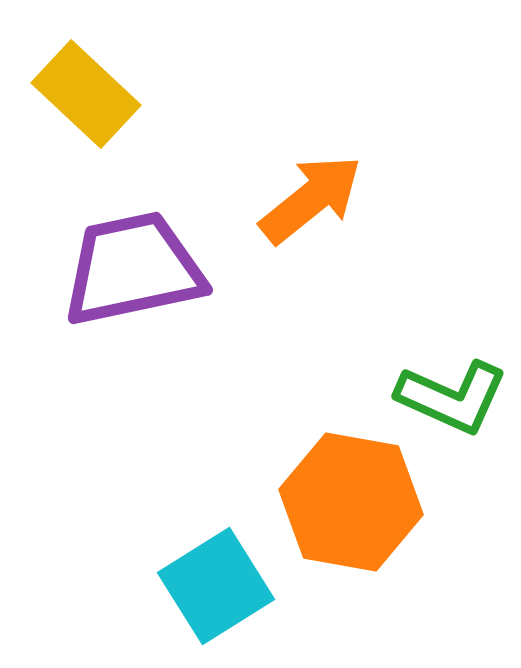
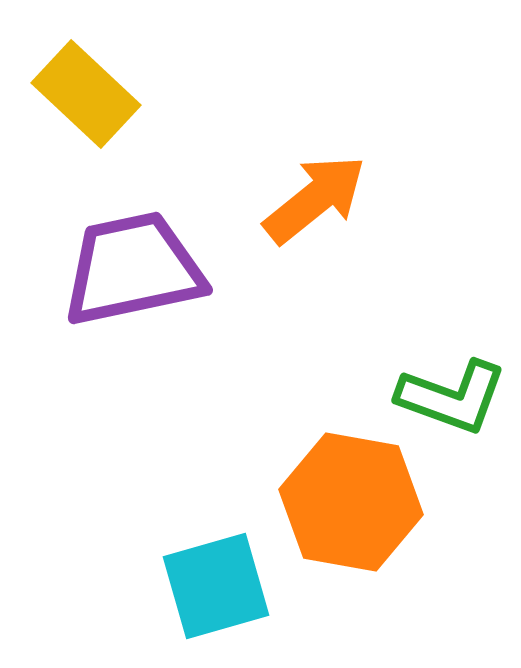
orange arrow: moved 4 px right
green L-shape: rotated 4 degrees counterclockwise
cyan square: rotated 16 degrees clockwise
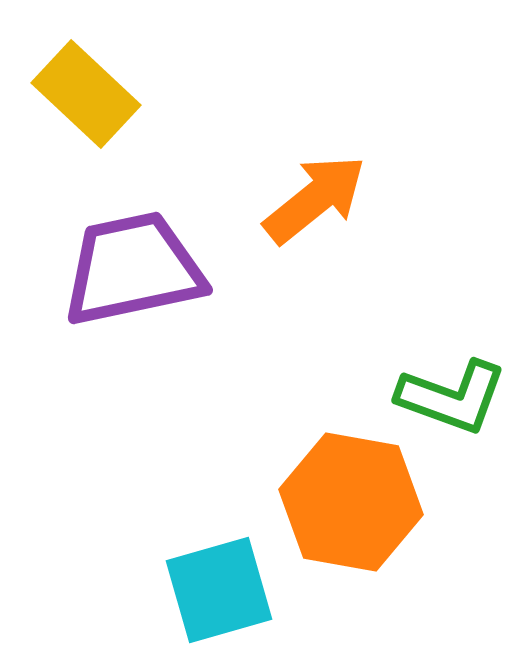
cyan square: moved 3 px right, 4 px down
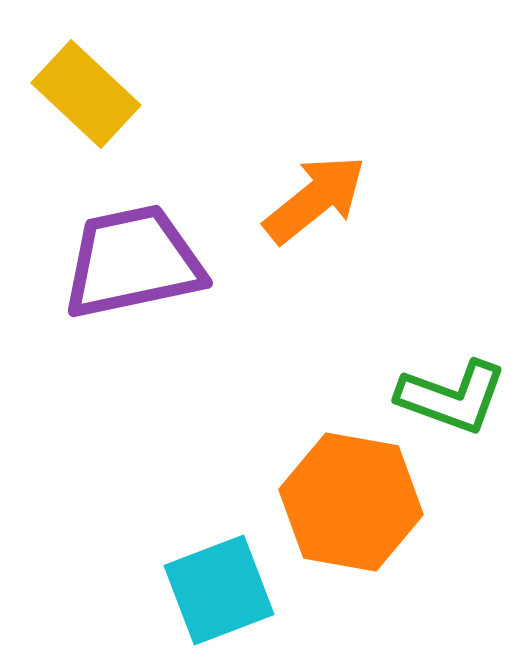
purple trapezoid: moved 7 px up
cyan square: rotated 5 degrees counterclockwise
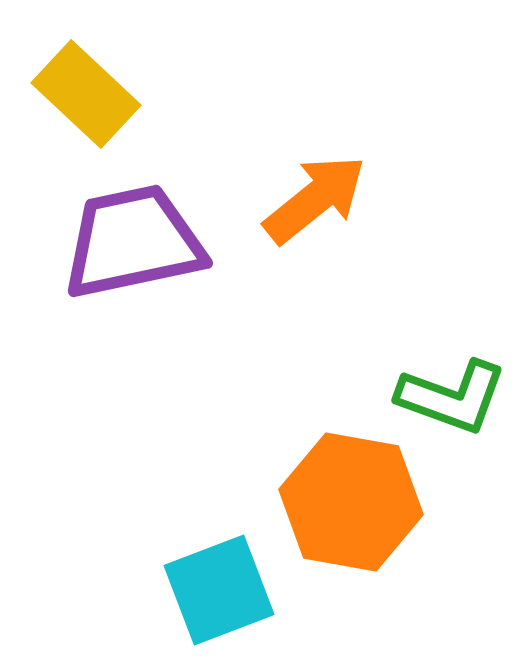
purple trapezoid: moved 20 px up
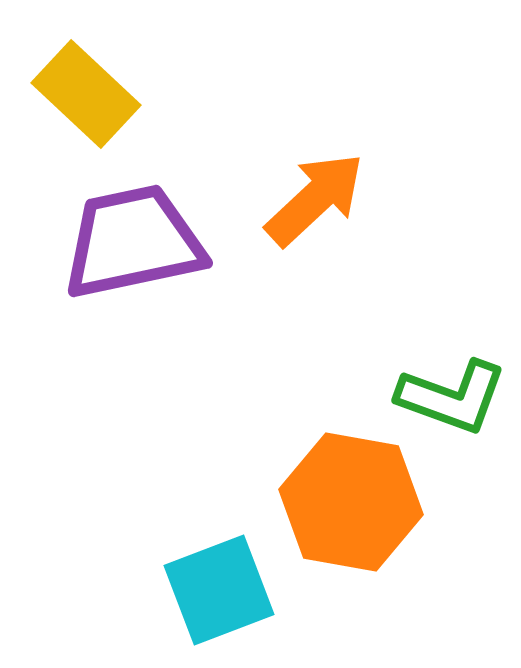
orange arrow: rotated 4 degrees counterclockwise
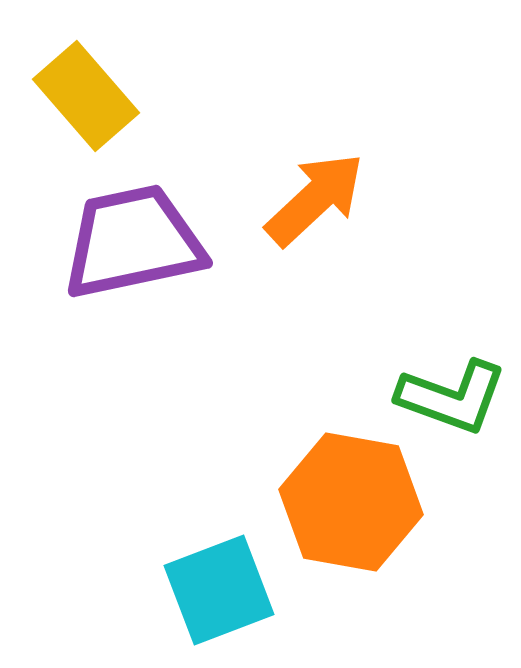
yellow rectangle: moved 2 px down; rotated 6 degrees clockwise
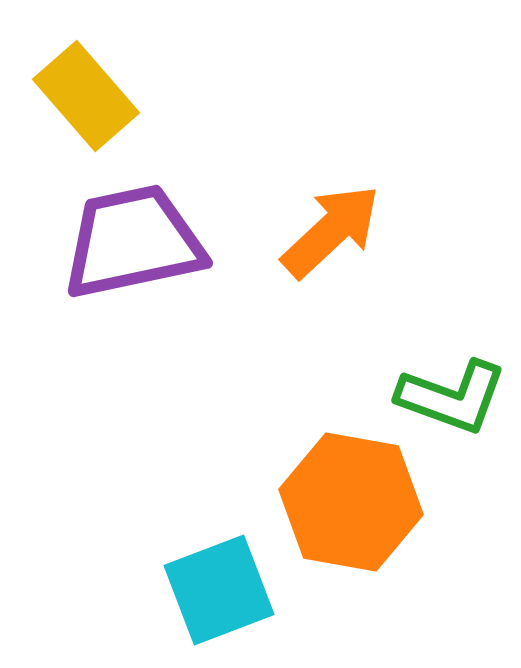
orange arrow: moved 16 px right, 32 px down
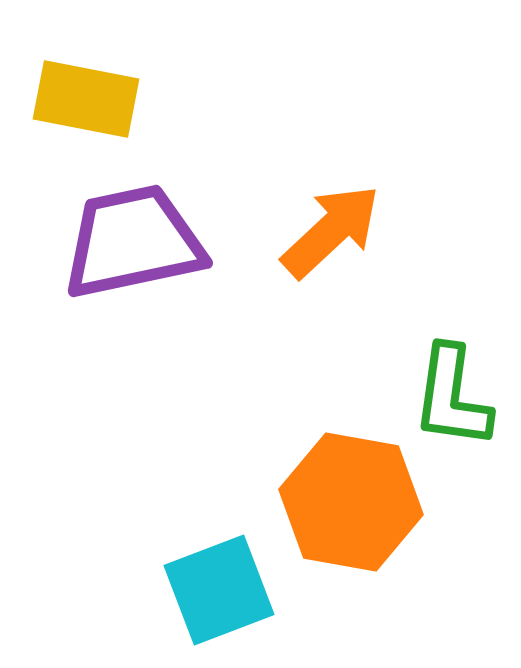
yellow rectangle: moved 3 px down; rotated 38 degrees counterclockwise
green L-shape: rotated 78 degrees clockwise
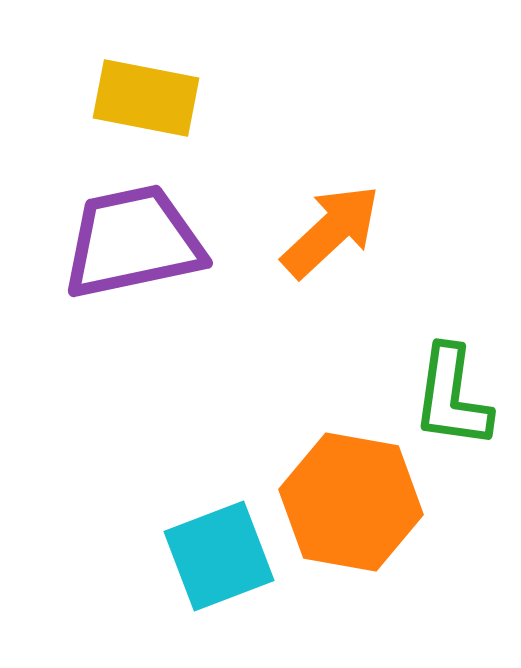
yellow rectangle: moved 60 px right, 1 px up
cyan square: moved 34 px up
